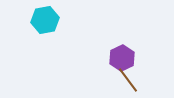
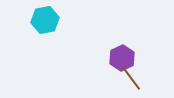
brown line: moved 3 px right, 2 px up
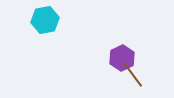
brown line: moved 2 px right, 3 px up
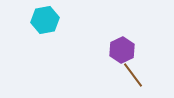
purple hexagon: moved 8 px up
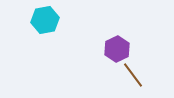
purple hexagon: moved 5 px left, 1 px up
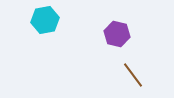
purple hexagon: moved 15 px up; rotated 20 degrees counterclockwise
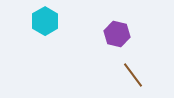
cyan hexagon: moved 1 px down; rotated 20 degrees counterclockwise
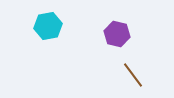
cyan hexagon: moved 3 px right, 5 px down; rotated 20 degrees clockwise
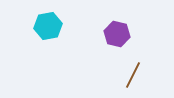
brown line: rotated 64 degrees clockwise
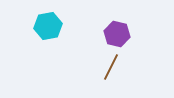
brown line: moved 22 px left, 8 px up
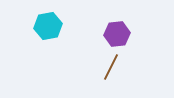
purple hexagon: rotated 20 degrees counterclockwise
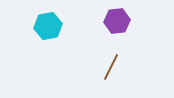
purple hexagon: moved 13 px up
